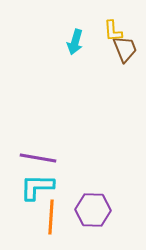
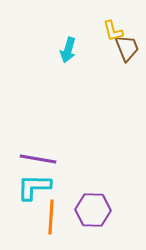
yellow L-shape: rotated 10 degrees counterclockwise
cyan arrow: moved 7 px left, 8 px down
brown trapezoid: moved 2 px right, 1 px up
purple line: moved 1 px down
cyan L-shape: moved 3 px left
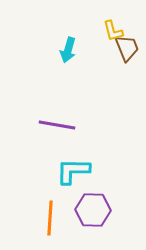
purple line: moved 19 px right, 34 px up
cyan L-shape: moved 39 px right, 16 px up
orange line: moved 1 px left, 1 px down
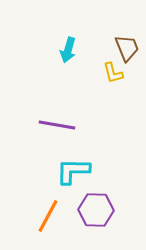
yellow L-shape: moved 42 px down
purple hexagon: moved 3 px right
orange line: moved 2 px left, 2 px up; rotated 24 degrees clockwise
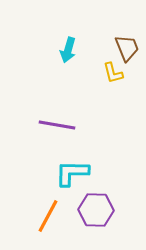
cyan L-shape: moved 1 px left, 2 px down
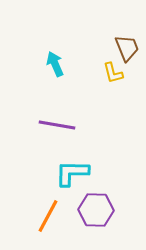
cyan arrow: moved 13 px left, 14 px down; rotated 140 degrees clockwise
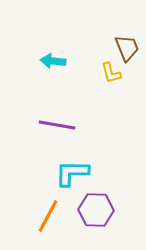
cyan arrow: moved 2 px left, 3 px up; rotated 60 degrees counterclockwise
yellow L-shape: moved 2 px left
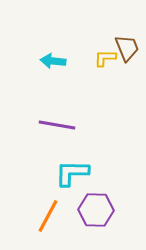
yellow L-shape: moved 6 px left, 15 px up; rotated 105 degrees clockwise
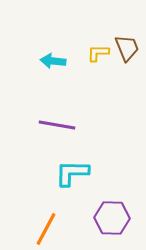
yellow L-shape: moved 7 px left, 5 px up
purple hexagon: moved 16 px right, 8 px down
orange line: moved 2 px left, 13 px down
